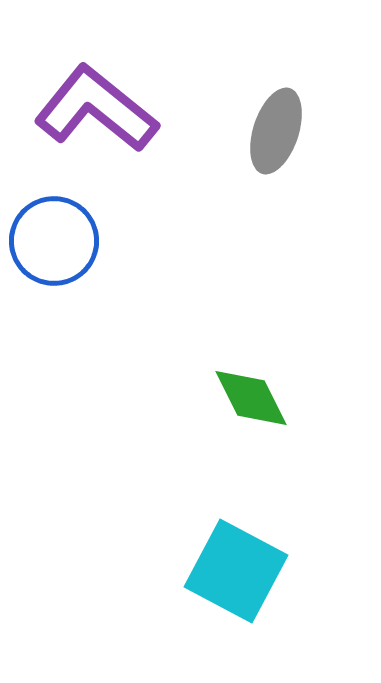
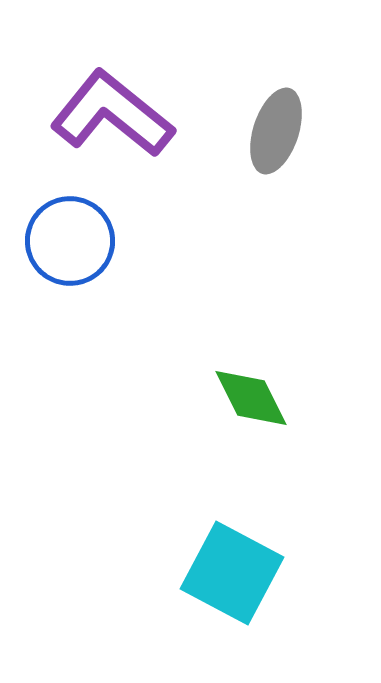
purple L-shape: moved 16 px right, 5 px down
blue circle: moved 16 px right
cyan square: moved 4 px left, 2 px down
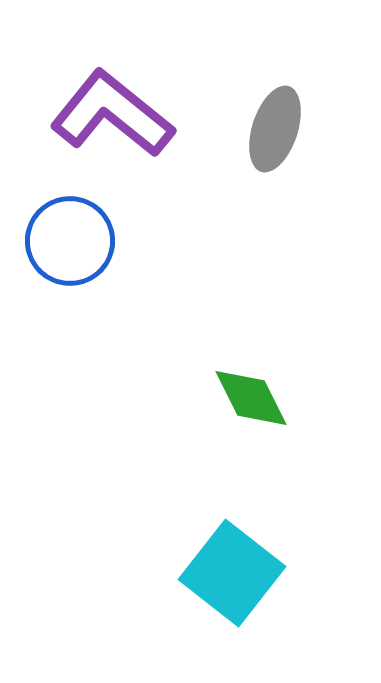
gray ellipse: moved 1 px left, 2 px up
cyan square: rotated 10 degrees clockwise
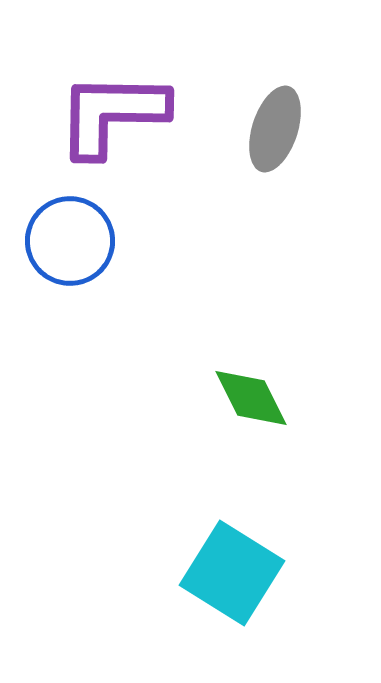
purple L-shape: rotated 38 degrees counterclockwise
cyan square: rotated 6 degrees counterclockwise
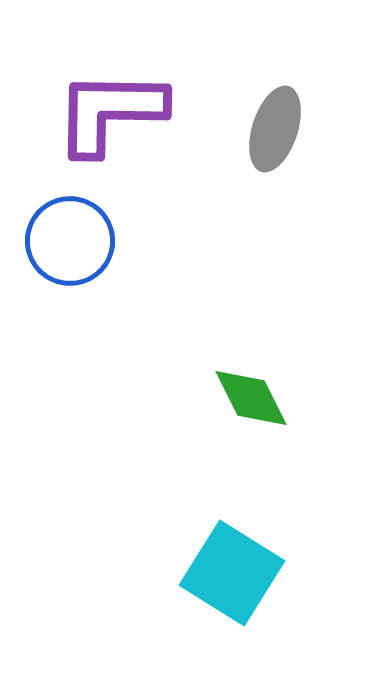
purple L-shape: moved 2 px left, 2 px up
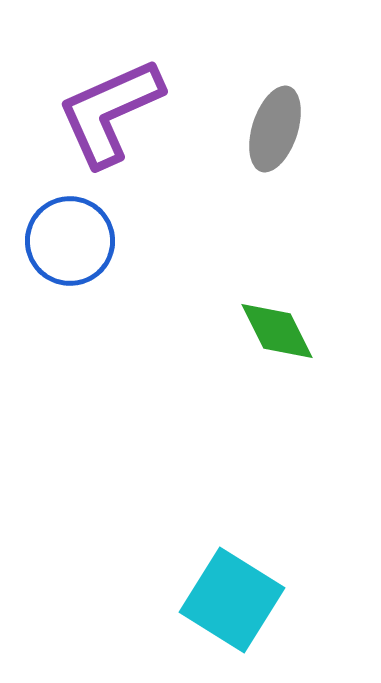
purple L-shape: rotated 25 degrees counterclockwise
green diamond: moved 26 px right, 67 px up
cyan square: moved 27 px down
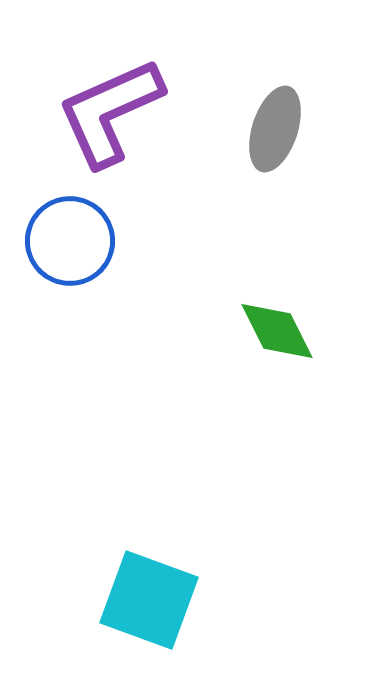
cyan square: moved 83 px left; rotated 12 degrees counterclockwise
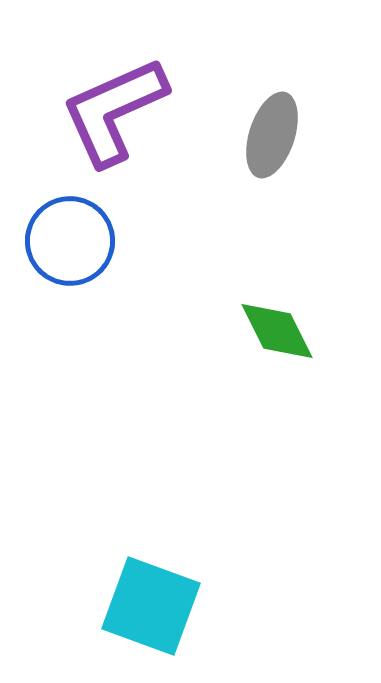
purple L-shape: moved 4 px right, 1 px up
gray ellipse: moved 3 px left, 6 px down
cyan square: moved 2 px right, 6 px down
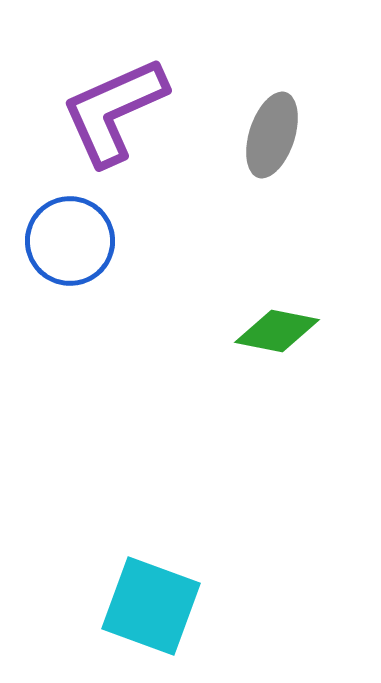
green diamond: rotated 52 degrees counterclockwise
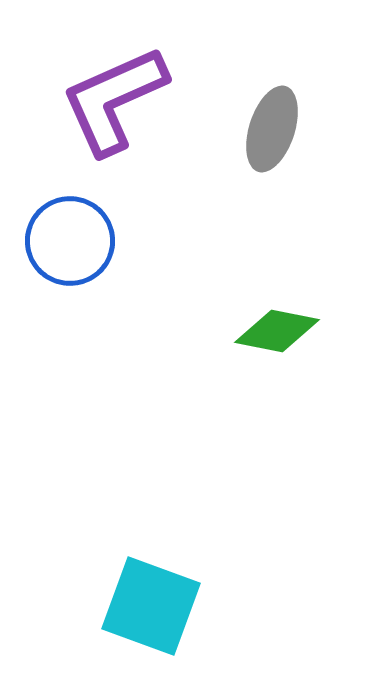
purple L-shape: moved 11 px up
gray ellipse: moved 6 px up
